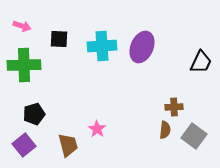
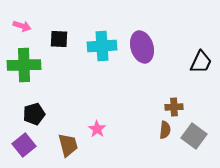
purple ellipse: rotated 40 degrees counterclockwise
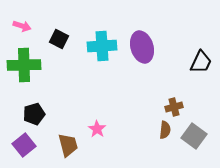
black square: rotated 24 degrees clockwise
brown cross: rotated 12 degrees counterclockwise
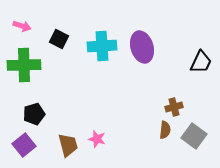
pink star: moved 10 px down; rotated 18 degrees counterclockwise
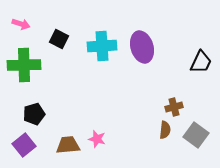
pink arrow: moved 1 px left, 2 px up
gray square: moved 2 px right, 1 px up
brown trapezoid: rotated 80 degrees counterclockwise
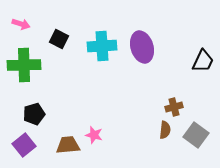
black trapezoid: moved 2 px right, 1 px up
pink star: moved 3 px left, 4 px up
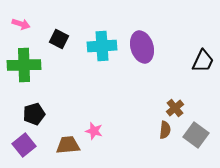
brown cross: moved 1 px right, 1 px down; rotated 24 degrees counterclockwise
pink star: moved 4 px up
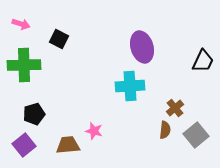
cyan cross: moved 28 px right, 40 px down
gray square: rotated 15 degrees clockwise
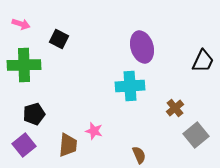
brown semicircle: moved 26 px left, 25 px down; rotated 30 degrees counterclockwise
brown trapezoid: rotated 100 degrees clockwise
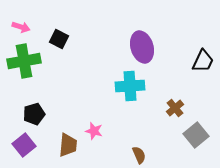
pink arrow: moved 3 px down
green cross: moved 4 px up; rotated 8 degrees counterclockwise
